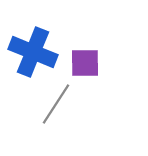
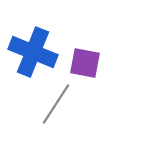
purple square: rotated 12 degrees clockwise
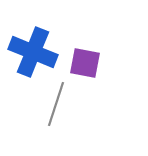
gray line: rotated 15 degrees counterclockwise
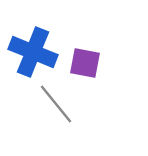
gray line: rotated 57 degrees counterclockwise
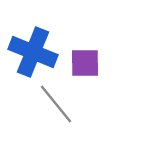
purple square: rotated 12 degrees counterclockwise
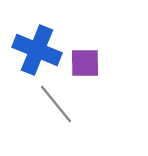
blue cross: moved 4 px right, 2 px up
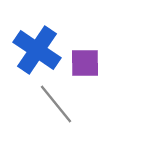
blue cross: rotated 12 degrees clockwise
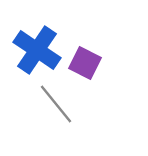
purple square: rotated 28 degrees clockwise
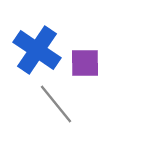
purple square: rotated 28 degrees counterclockwise
